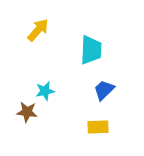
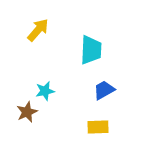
blue trapezoid: rotated 15 degrees clockwise
brown star: rotated 30 degrees counterclockwise
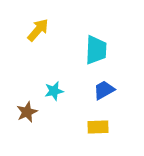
cyan trapezoid: moved 5 px right
cyan star: moved 9 px right
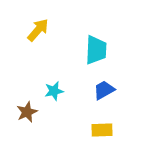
yellow rectangle: moved 4 px right, 3 px down
